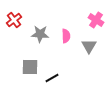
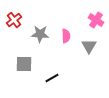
gray square: moved 6 px left, 3 px up
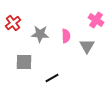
red cross: moved 1 px left, 3 px down
gray triangle: moved 2 px left
gray square: moved 2 px up
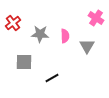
pink cross: moved 2 px up
pink semicircle: moved 1 px left
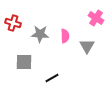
red cross: rotated 35 degrees counterclockwise
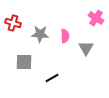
gray triangle: moved 1 px left, 2 px down
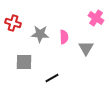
pink semicircle: moved 1 px left, 1 px down
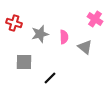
pink cross: moved 1 px left, 1 px down
red cross: moved 1 px right
gray star: rotated 18 degrees counterclockwise
gray triangle: moved 1 px left, 1 px up; rotated 21 degrees counterclockwise
black line: moved 2 px left; rotated 16 degrees counterclockwise
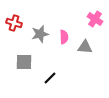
gray triangle: rotated 35 degrees counterclockwise
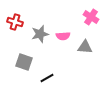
pink cross: moved 4 px left, 2 px up
red cross: moved 1 px right, 1 px up
pink semicircle: moved 1 px left, 1 px up; rotated 88 degrees clockwise
gray square: rotated 18 degrees clockwise
black line: moved 3 px left; rotated 16 degrees clockwise
